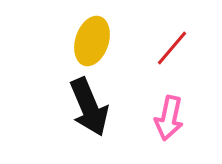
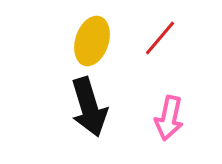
red line: moved 12 px left, 10 px up
black arrow: rotated 6 degrees clockwise
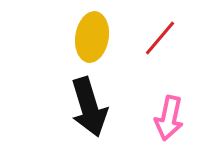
yellow ellipse: moved 4 px up; rotated 9 degrees counterclockwise
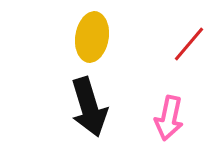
red line: moved 29 px right, 6 px down
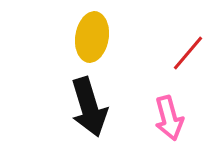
red line: moved 1 px left, 9 px down
pink arrow: rotated 27 degrees counterclockwise
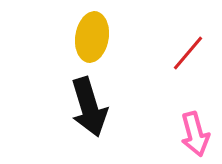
pink arrow: moved 26 px right, 16 px down
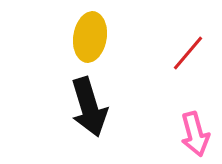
yellow ellipse: moved 2 px left
